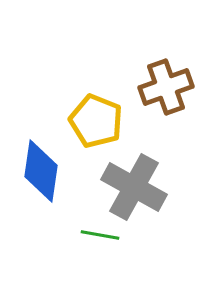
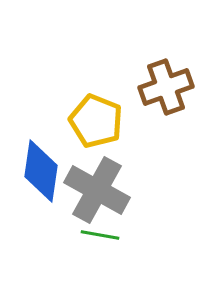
gray cross: moved 37 px left, 3 px down
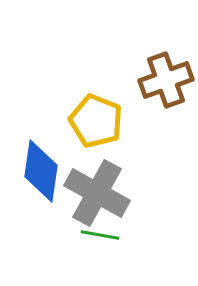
brown cross: moved 7 px up
gray cross: moved 3 px down
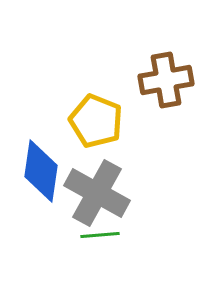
brown cross: rotated 10 degrees clockwise
green line: rotated 15 degrees counterclockwise
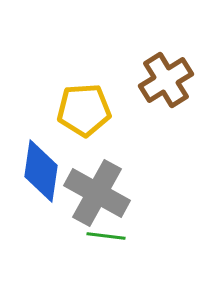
brown cross: rotated 22 degrees counterclockwise
yellow pentagon: moved 12 px left, 11 px up; rotated 26 degrees counterclockwise
green line: moved 6 px right, 1 px down; rotated 12 degrees clockwise
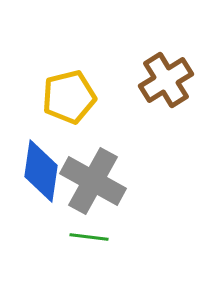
yellow pentagon: moved 15 px left, 13 px up; rotated 10 degrees counterclockwise
gray cross: moved 4 px left, 12 px up
green line: moved 17 px left, 1 px down
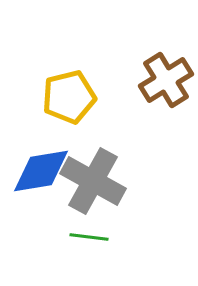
blue diamond: rotated 72 degrees clockwise
